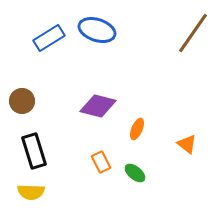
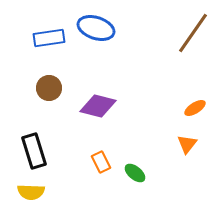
blue ellipse: moved 1 px left, 2 px up
blue rectangle: rotated 24 degrees clockwise
brown circle: moved 27 px right, 13 px up
orange ellipse: moved 58 px right, 21 px up; rotated 35 degrees clockwise
orange triangle: rotated 30 degrees clockwise
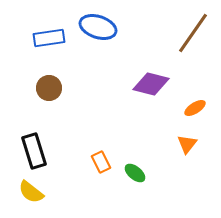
blue ellipse: moved 2 px right, 1 px up
purple diamond: moved 53 px right, 22 px up
yellow semicircle: rotated 36 degrees clockwise
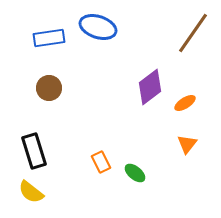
purple diamond: moved 1 px left, 3 px down; rotated 51 degrees counterclockwise
orange ellipse: moved 10 px left, 5 px up
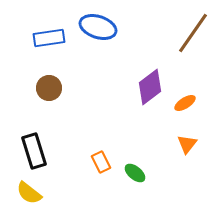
yellow semicircle: moved 2 px left, 1 px down
